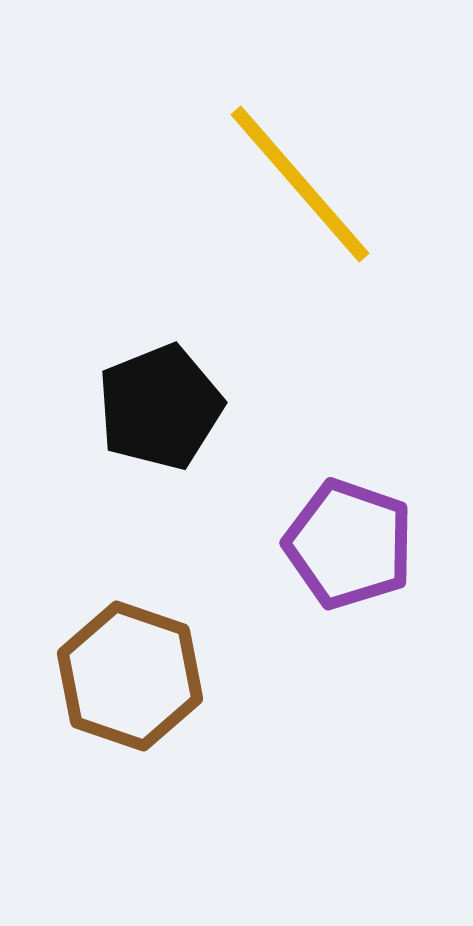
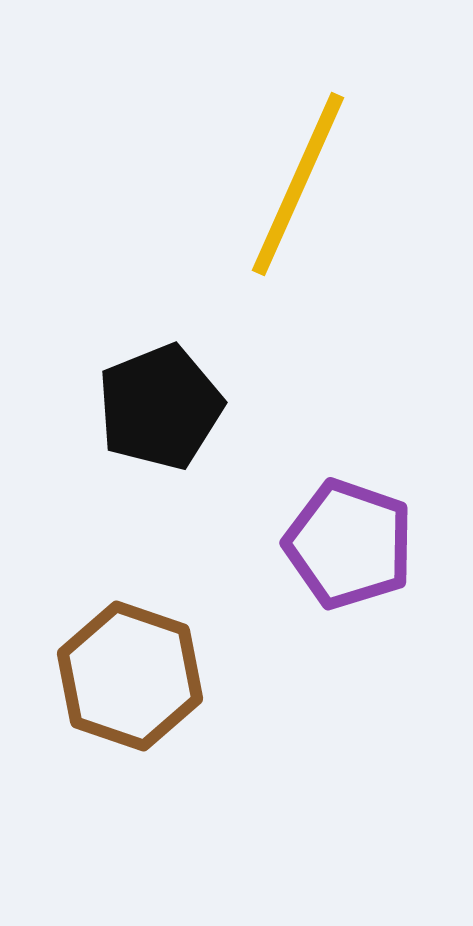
yellow line: moved 2 px left; rotated 65 degrees clockwise
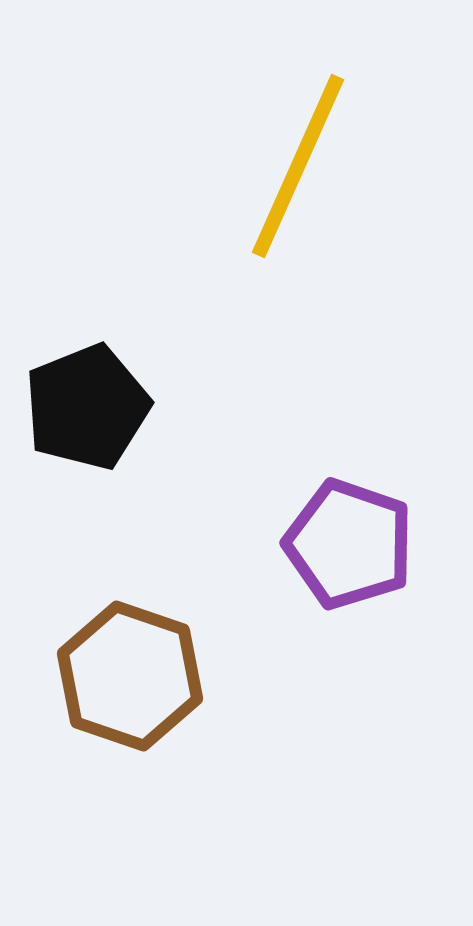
yellow line: moved 18 px up
black pentagon: moved 73 px left
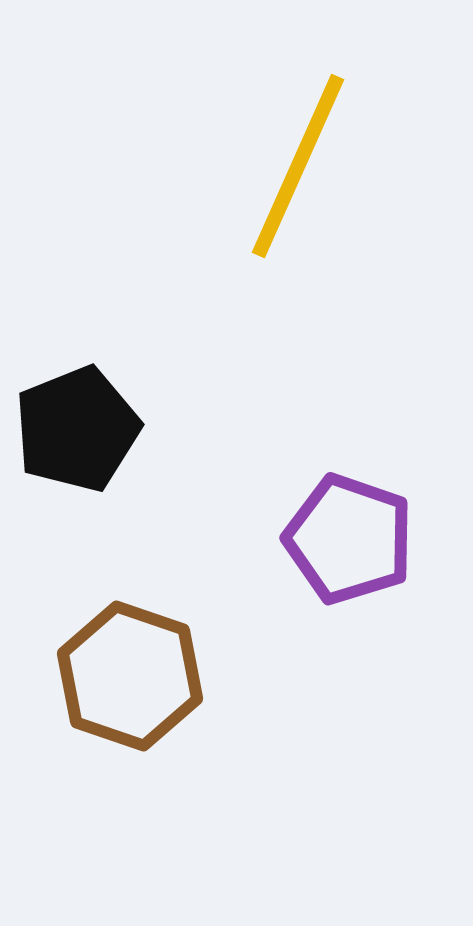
black pentagon: moved 10 px left, 22 px down
purple pentagon: moved 5 px up
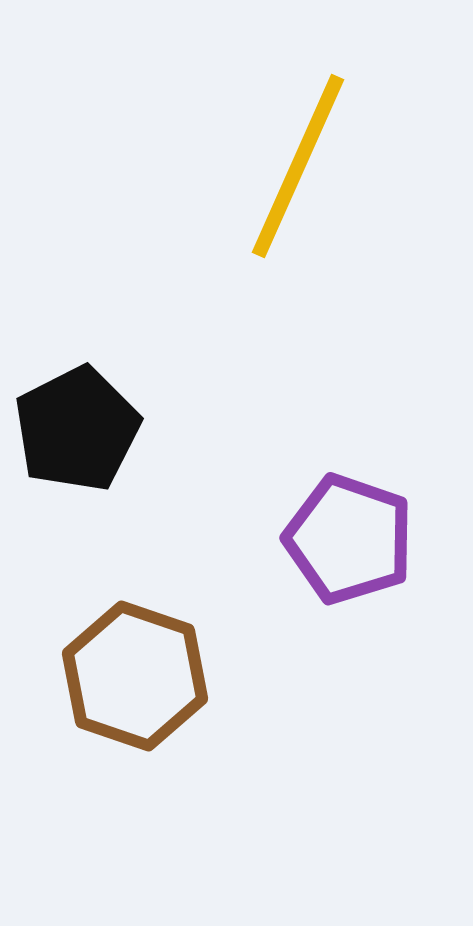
black pentagon: rotated 5 degrees counterclockwise
brown hexagon: moved 5 px right
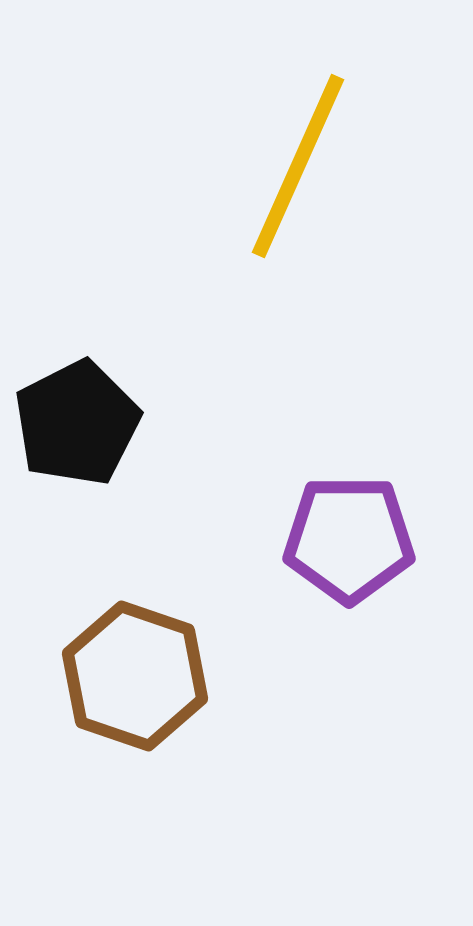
black pentagon: moved 6 px up
purple pentagon: rotated 19 degrees counterclockwise
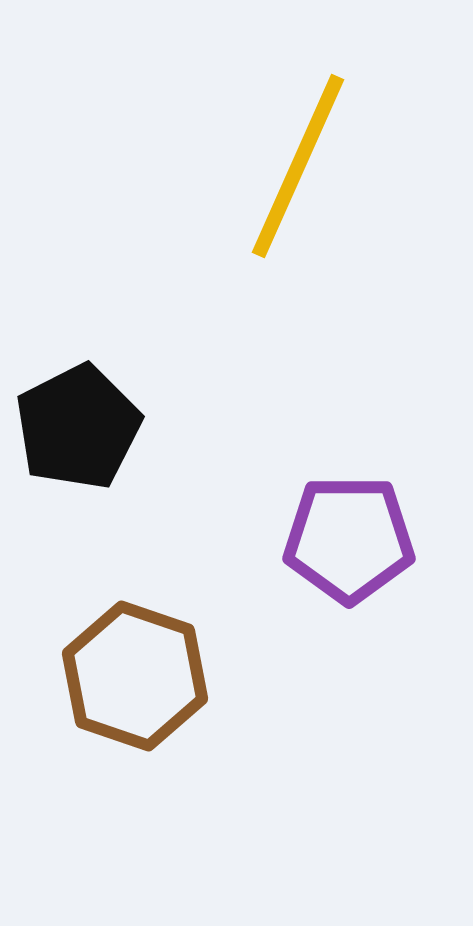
black pentagon: moved 1 px right, 4 px down
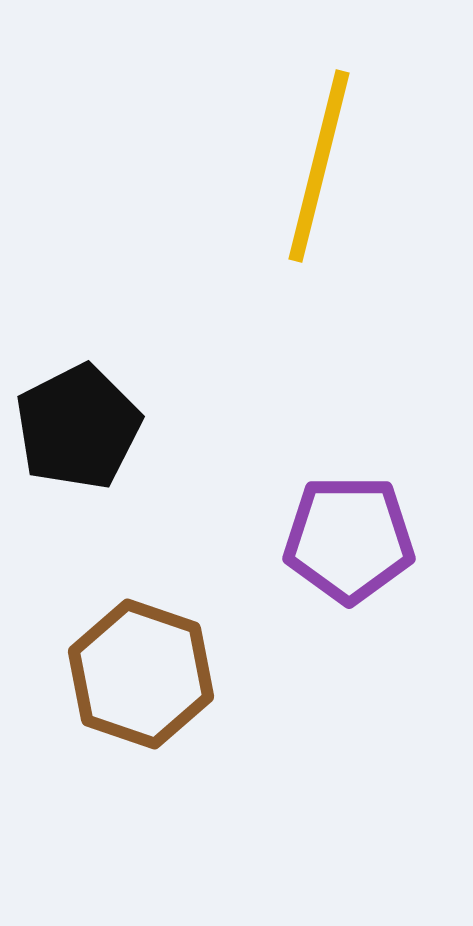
yellow line: moved 21 px right; rotated 10 degrees counterclockwise
brown hexagon: moved 6 px right, 2 px up
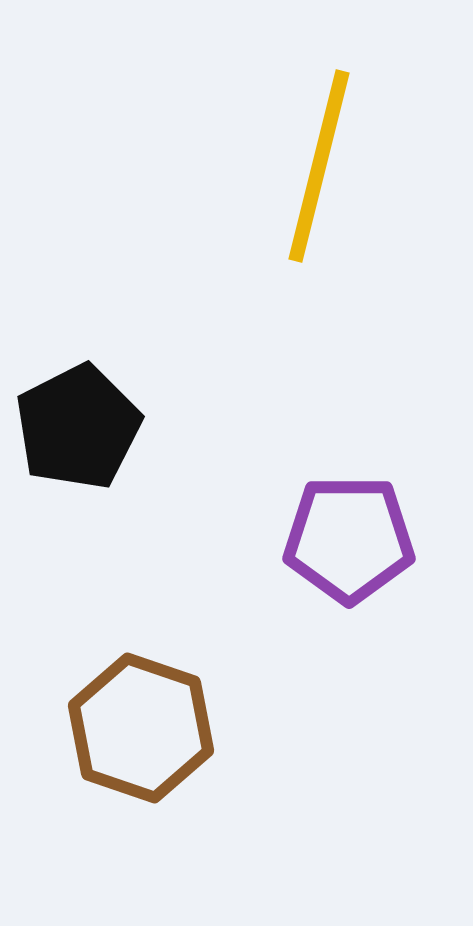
brown hexagon: moved 54 px down
